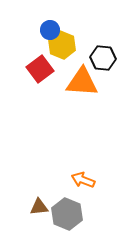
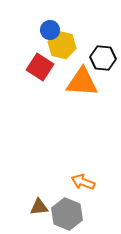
yellow hexagon: rotated 8 degrees counterclockwise
red square: moved 2 px up; rotated 20 degrees counterclockwise
orange arrow: moved 2 px down
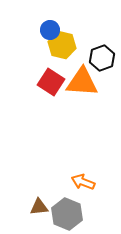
black hexagon: moved 1 px left; rotated 25 degrees counterclockwise
red square: moved 11 px right, 15 px down
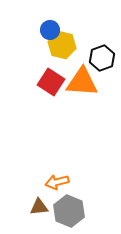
orange arrow: moved 26 px left; rotated 35 degrees counterclockwise
gray hexagon: moved 2 px right, 3 px up
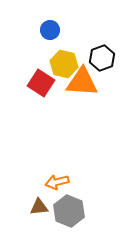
yellow hexagon: moved 2 px right, 19 px down
red square: moved 10 px left, 1 px down
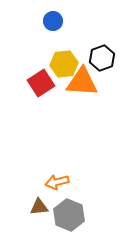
blue circle: moved 3 px right, 9 px up
yellow hexagon: rotated 20 degrees counterclockwise
red square: rotated 24 degrees clockwise
gray hexagon: moved 4 px down
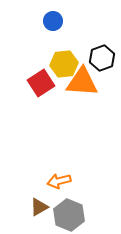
orange arrow: moved 2 px right, 1 px up
brown triangle: rotated 24 degrees counterclockwise
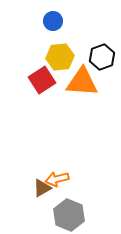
black hexagon: moved 1 px up
yellow hexagon: moved 4 px left, 7 px up
red square: moved 1 px right, 3 px up
orange arrow: moved 2 px left, 2 px up
brown triangle: moved 3 px right, 19 px up
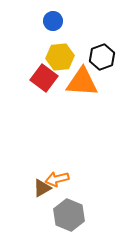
red square: moved 2 px right, 2 px up; rotated 20 degrees counterclockwise
